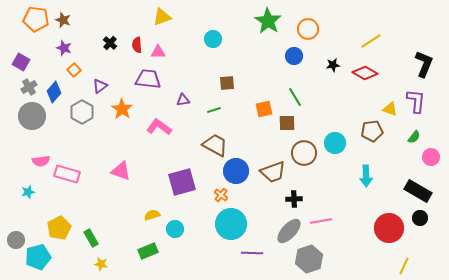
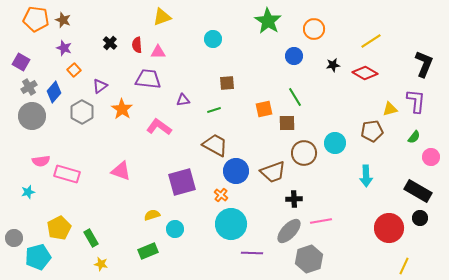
orange circle at (308, 29): moved 6 px right
yellow triangle at (390, 109): rotated 35 degrees counterclockwise
gray circle at (16, 240): moved 2 px left, 2 px up
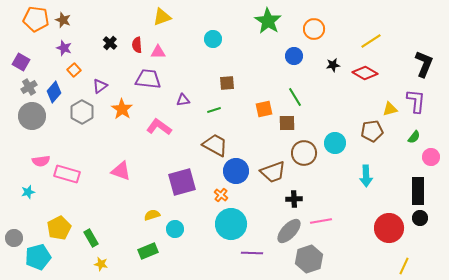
black rectangle at (418, 191): rotated 60 degrees clockwise
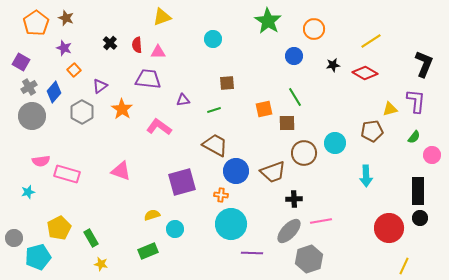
orange pentagon at (36, 19): moved 4 px down; rotated 30 degrees clockwise
brown star at (63, 20): moved 3 px right, 2 px up
pink circle at (431, 157): moved 1 px right, 2 px up
orange cross at (221, 195): rotated 32 degrees counterclockwise
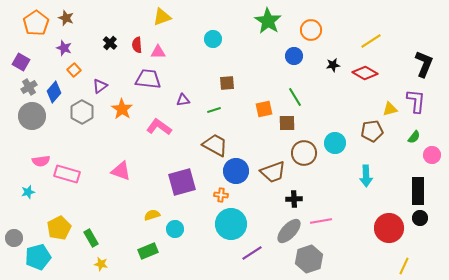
orange circle at (314, 29): moved 3 px left, 1 px down
purple line at (252, 253): rotated 35 degrees counterclockwise
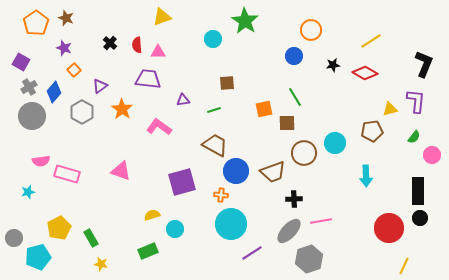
green star at (268, 21): moved 23 px left
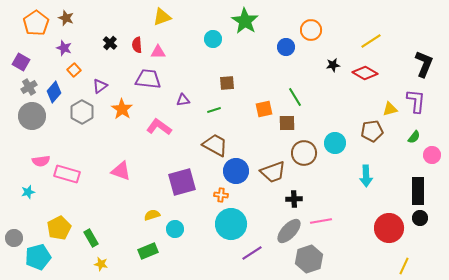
blue circle at (294, 56): moved 8 px left, 9 px up
